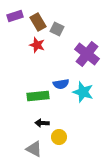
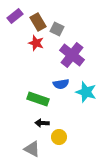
purple rectangle: rotated 21 degrees counterclockwise
red star: moved 1 px left, 2 px up
purple cross: moved 15 px left, 1 px down
cyan star: moved 3 px right
green rectangle: moved 3 px down; rotated 25 degrees clockwise
gray triangle: moved 2 px left
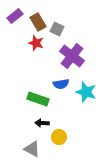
purple cross: moved 1 px down
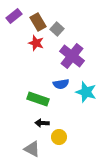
purple rectangle: moved 1 px left
gray square: rotated 16 degrees clockwise
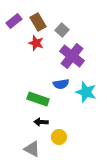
purple rectangle: moved 5 px down
gray square: moved 5 px right, 1 px down
black arrow: moved 1 px left, 1 px up
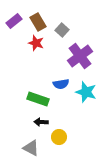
purple cross: moved 8 px right; rotated 15 degrees clockwise
gray triangle: moved 1 px left, 1 px up
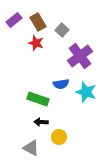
purple rectangle: moved 1 px up
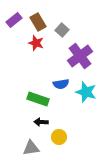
gray triangle: rotated 36 degrees counterclockwise
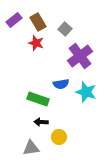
gray square: moved 3 px right, 1 px up
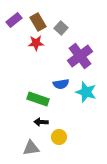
gray square: moved 4 px left, 1 px up
red star: rotated 21 degrees counterclockwise
